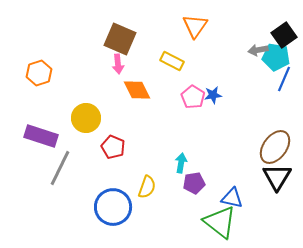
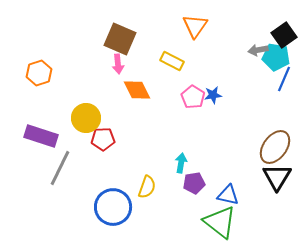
red pentagon: moved 10 px left, 8 px up; rotated 25 degrees counterclockwise
blue triangle: moved 4 px left, 3 px up
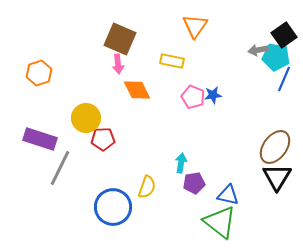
yellow rectangle: rotated 15 degrees counterclockwise
pink pentagon: rotated 10 degrees counterclockwise
purple rectangle: moved 1 px left, 3 px down
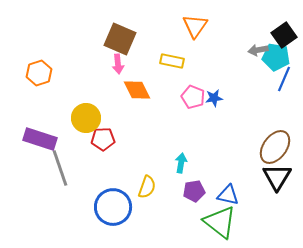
blue star: moved 1 px right, 3 px down
gray line: rotated 45 degrees counterclockwise
purple pentagon: moved 8 px down
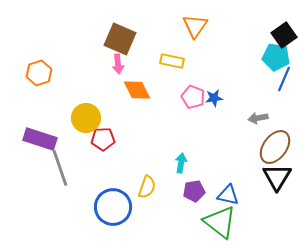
gray arrow: moved 68 px down
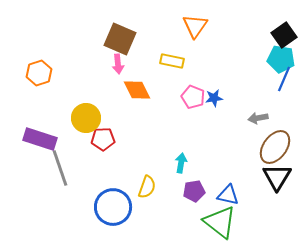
cyan pentagon: moved 5 px right, 2 px down
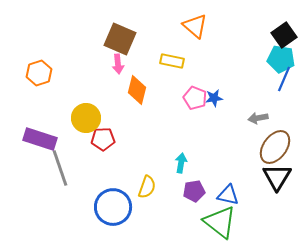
orange triangle: rotated 24 degrees counterclockwise
orange diamond: rotated 40 degrees clockwise
pink pentagon: moved 2 px right, 1 px down
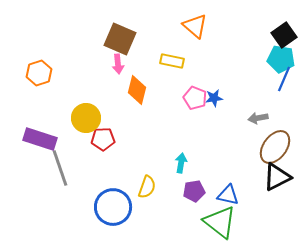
black triangle: rotated 32 degrees clockwise
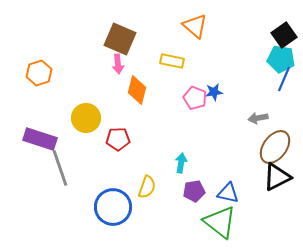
blue star: moved 6 px up
red pentagon: moved 15 px right
blue triangle: moved 2 px up
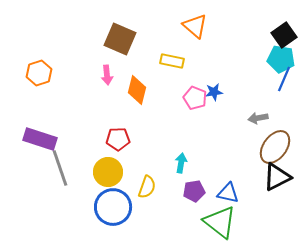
pink arrow: moved 11 px left, 11 px down
yellow circle: moved 22 px right, 54 px down
